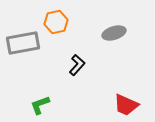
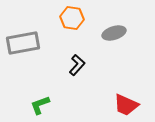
orange hexagon: moved 16 px right, 4 px up; rotated 20 degrees clockwise
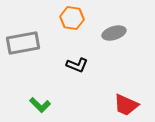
black L-shape: rotated 70 degrees clockwise
green L-shape: rotated 115 degrees counterclockwise
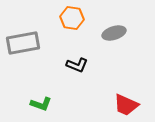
green L-shape: moved 1 px right, 1 px up; rotated 25 degrees counterclockwise
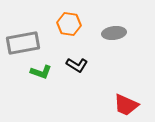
orange hexagon: moved 3 px left, 6 px down
gray ellipse: rotated 10 degrees clockwise
black L-shape: rotated 10 degrees clockwise
green L-shape: moved 32 px up
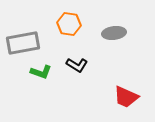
red trapezoid: moved 8 px up
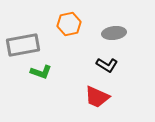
orange hexagon: rotated 20 degrees counterclockwise
gray rectangle: moved 2 px down
black L-shape: moved 30 px right
red trapezoid: moved 29 px left
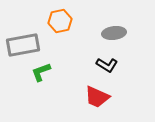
orange hexagon: moved 9 px left, 3 px up
green L-shape: rotated 140 degrees clockwise
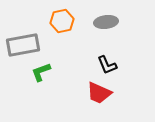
orange hexagon: moved 2 px right
gray ellipse: moved 8 px left, 11 px up
black L-shape: rotated 35 degrees clockwise
red trapezoid: moved 2 px right, 4 px up
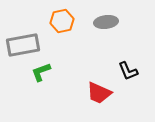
black L-shape: moved 21 px right, 6 px down
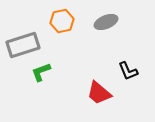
gray ellipse: rotated 15 degrees counterclockwise
gray rectangle: rotated 8 degrees counterclockwise
red trapezoid: rotated 16 degrees clockwise
